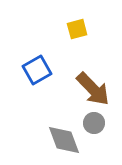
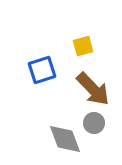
yellow square: moved 6 px right, 17 px down
blue square: moved 5 px right; rotated 12 degrees clockwise
gray diamond: moved 1 px right, 1 px up
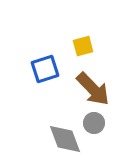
blue square: moved 3 px right, 1 px up
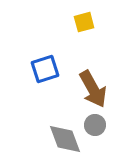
yellow square: moved 1 px right, 24 px up
brown arrow: rotated 15 degrees clockwise
gray circle: moved 1 px right, 2 px down
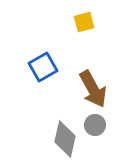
blue square: moved 2 px left, 2 px up; rotated 12 degrees counterclockwise
gray diamond: rotated 33 degrees clockwise
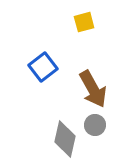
blue square: rotated 8 degrees counterclockwise
